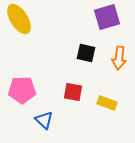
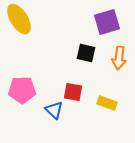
purple square: moved 5 px down
blue triangle: moved 10 px right, 10 px up
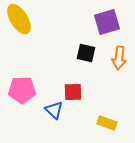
red square: rotated 12 degrees counterclockwise
yellow rectangle: moved 20 px down
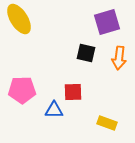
blue triangle: rotated 42 degrees counterclockwise
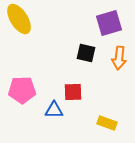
purple square: moved 2 px right, 1 px down
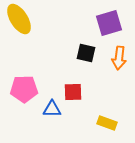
pink pentagon: moved 2 px right, 1 px up
blue triangle: moved 2 px left, 1 px up
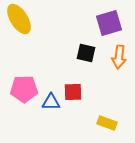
orange arrow: moved 1 px up
blue triangle: moved 1 px left, 7 px up
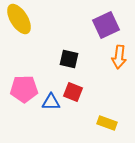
purple square: moved 3 px left, 2 px down; rotated 8 degrees counterclockwise
black square: moved 17 px left, 6 px down
red square: rotated 24 degrees clockwise
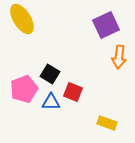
yellow ellipse: moved 3 px right
black square: moved 19 px left, 15 px down; rotated 18 degrees clockwise
pink pentagon: rotated 20 degrees counterclockwise
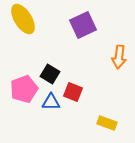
yellow ellipse: moved 1 px right
purple square: moved 23 px left
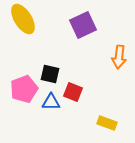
black square: rotated 18 degrees counterclockwise
